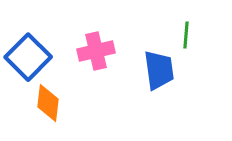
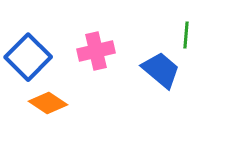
blue trapezoid: moved 2 px right; rotated 42 degrees counterclockwise
orange diamond: rotated 63 degrees counterclockwise
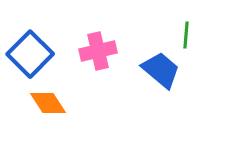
pink cross: moved 2 px right
blue square: moved 2 px right, 3 px up
orange diamond: rotated 24 degrees clockwise
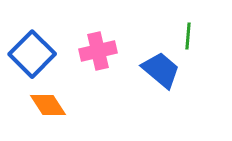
green line: moved 2 px right, 1 px down
blue square: moved 2 px right
orange diamond: moved 2 px down
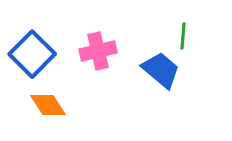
green line: moved 5 px left
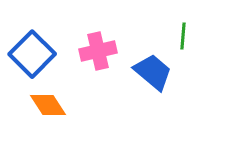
blue trapezoid: moved 8 px left, 2 px down
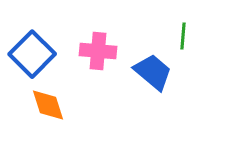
pink cross: rotated 18 degrees clockwise
orange diamond: rotated 15 degrees clockwise
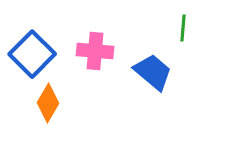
green line: moved 8 px up
pink cross: moved 3 px left
orange diamond: moved 2 px up; rotated 48 degrees clockwise
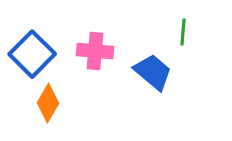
green line: moved 4 px down
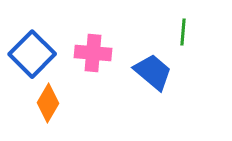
pink cross: moved 2 px left, 2 px down
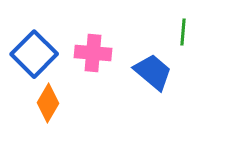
blue square: moved 2 px right
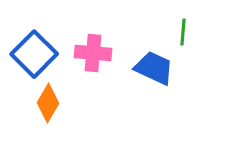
blue trapezoid: moved 1 px right, 4 px up; rotated 15 degrees counterclockwise
